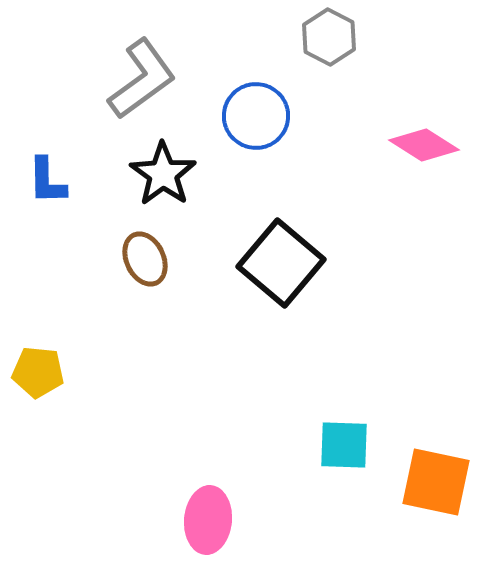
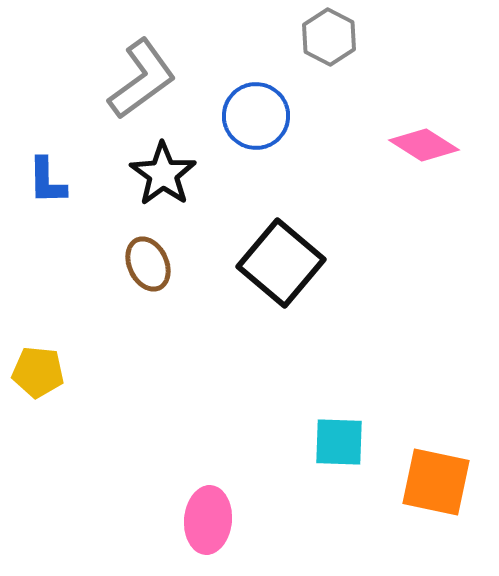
brown ellipse: moved 3 px right, 5 px down
cyan square: moved 5 px left, 3 px up
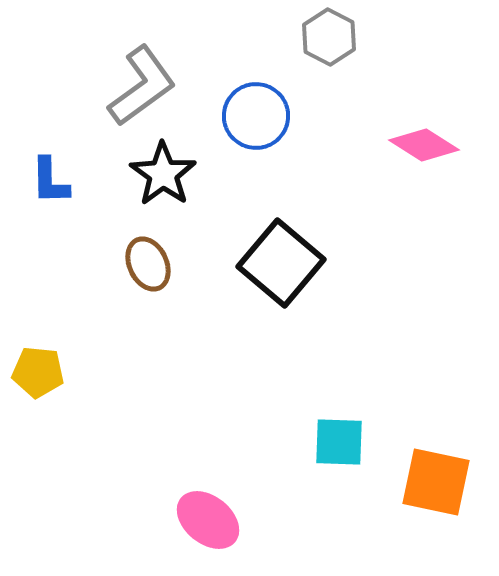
gray L-shape: moved 7 px down
blue L-shape: moved 3 px right
pink ellipse: rotated 56 degrees counterclockwise
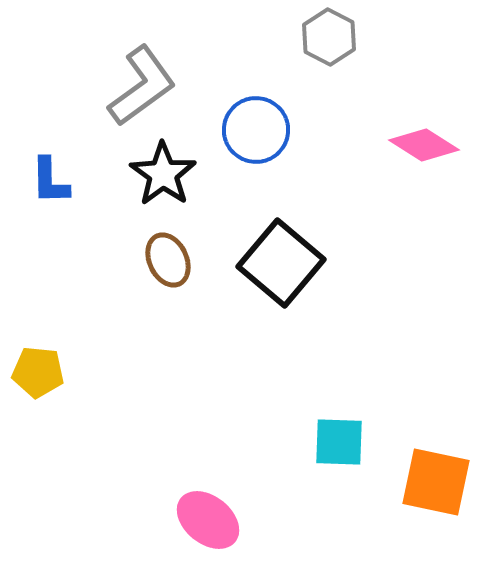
blue circle: moved 14 px down
brown ellipse: moved 20 px right, 4 px up
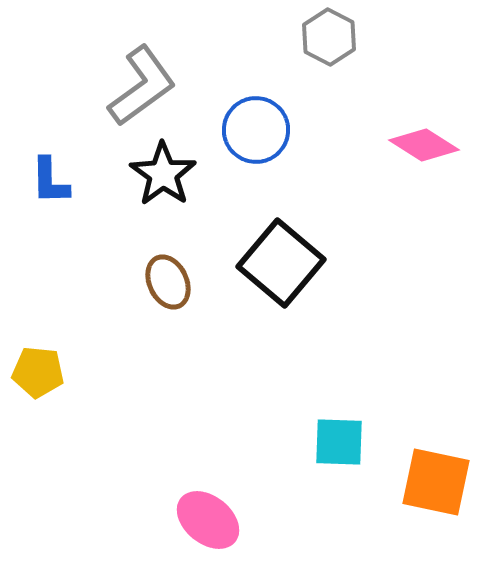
brown ellipse: moved 22 px down
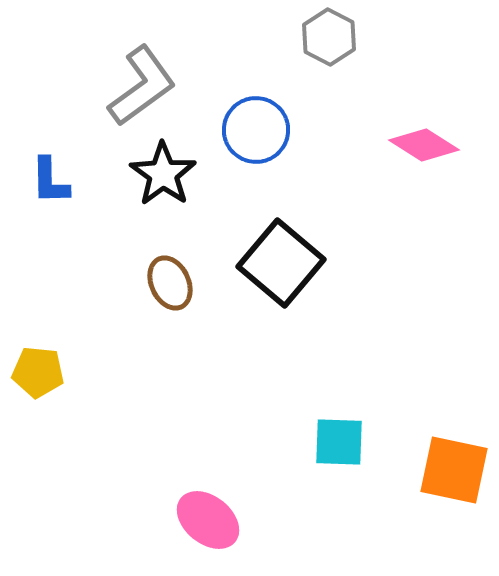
brown ellipse: moved 2 px right, 1 px down
orange square: moved 18 px right, 12 px up
